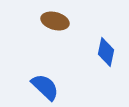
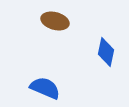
blue semicircle: moved 1 px down; rotated 20 degrees counterclockwise
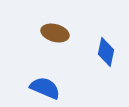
brown ellipse: moved 12 px down
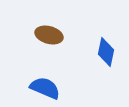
brown ellipse: moved 6 px left, 2 px down
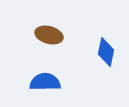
blue semicircle: moved 6 px up; rotated 24 degrees counterclockwise
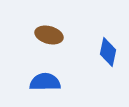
blue diamond: moved 2 px right
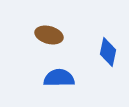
blue semicircle: moved 14 px right, 4 px up
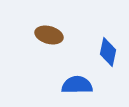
blue semicircle: moved 18 px right, 7 px down
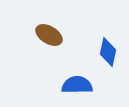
brown ellipse: rotated 16 degrees clockwise
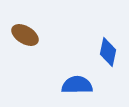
brown ellipse: moved 24 px left
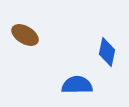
blue diamond: moved 1 px left
